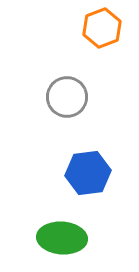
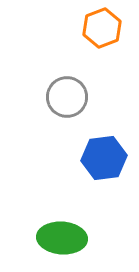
blue hexagon: moved 16 px right, 15 px up
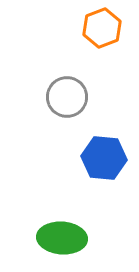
blue hexagon: rotated 12 degrees clockwise
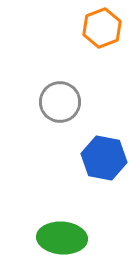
gray circle: moved 7 px left, 5 px down
blue hexagon: rotated 6 degrees clockwise
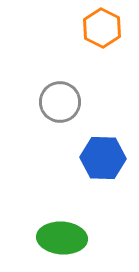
orange hexagon: rotated 12 degrees counterclockwise
blue hexagon: moved 1 px left; rotated 9 degrees counterclockwise
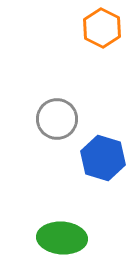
gray circle: moved 3 px left, 17 px down
blue hexagon: rotated 15 degrees clockwise
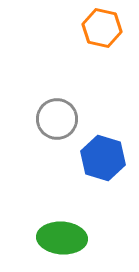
orange hexagon: rotated 15 degrees counterclockwise
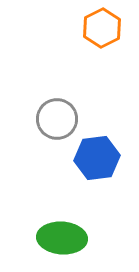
orange hexagon: rotated 21 degrees clockwise
blue hexagon: moved 6 px left; rotated 24 degrees counterclockwise
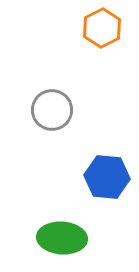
gray circle: moved 5 px left, 9 px up
blue hexagon: moved 10 px right, 19 px down; rotated 12 degrees clockwise
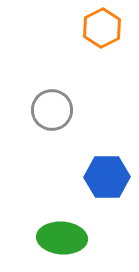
blue hexagon: rotated 6 degrees counterclockwise
